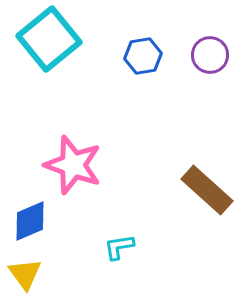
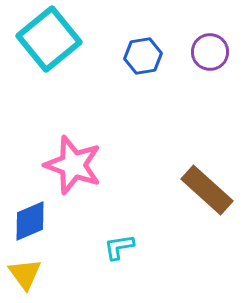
purple circle: moved 3 px up
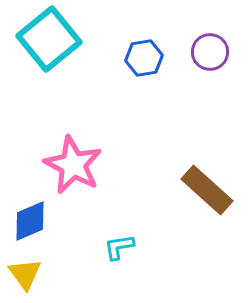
blue hexagon: moved 1 px right, 2 px down
pink star: rotated 8 degrees clockwise
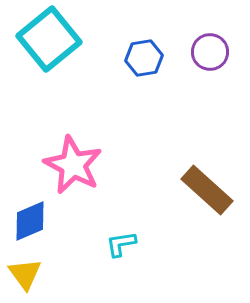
cyan L-shape: moved 2 px right, 3 px up
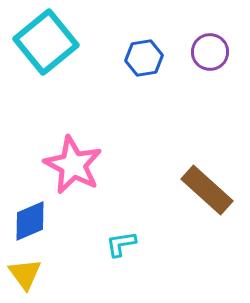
cyan square: moved 3 px left, 3 px down
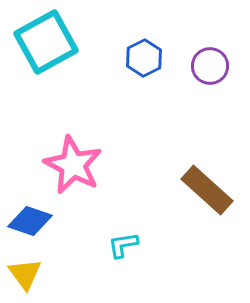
cyan square: rotated 10 degrees clockwise
purple circle: moved 14 px down
blue hexagon: rotated 18 degrees counterclockwise
blue diamond: rotated 42 degrees clockwise
cyan L-shape: moved 2 px right, 1 px down
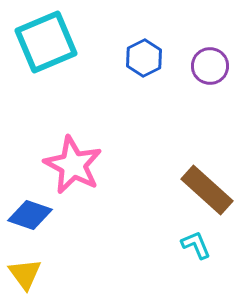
cyan square: rotated 6 degrees clockwise
blue diamond: moved 6 px up
cyan L-shape: moved 73 px right; rotated 76 degrees clockwise
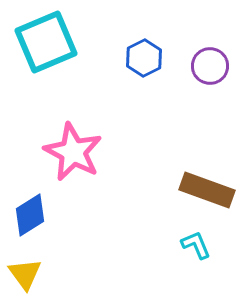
pink star: moved 13 px up
brown rectangle: rotated 22 degrees counterclockwise
blue diamond: rotated 51 degrees counterclockwise
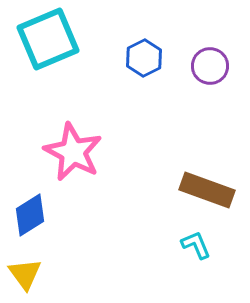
cyan square: moved 2 px right, 3 px up
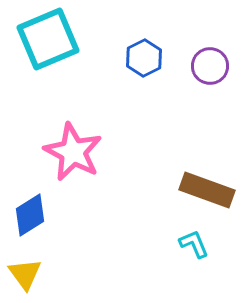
cyan L-shape: moved 2 px left, 1 px up
